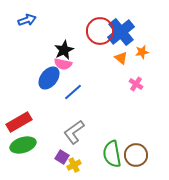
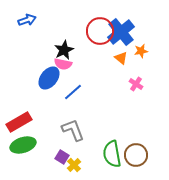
orange star: moved 1 px left, 1 px up
gray L-shape: moved 1 px left, 2 px up; rotated 105 degrees clockwise
yellow cross: rotated 16 degrees counterclockwise
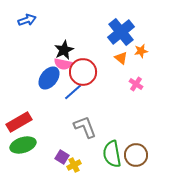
red circle: moved 17 px left, 41 px down
gray L-shape: moved 12 px right, 3 px up
yellow cross: rotated 16 degrees clockwise
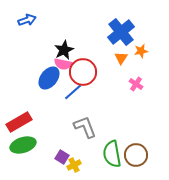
orange triangle: rotated 24 degrees clockwise
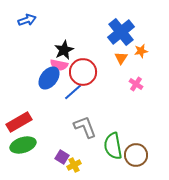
pink semicircle: moved 4 px left, 1 px down
green semicircle: moved 1 px right, 8 px up
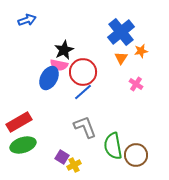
blue ellipse: rotated 10 degrees counterclockwise
blue line: moved 10 px right
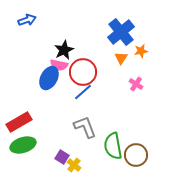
yellow cross: rotated 24 degrees counterclockwise
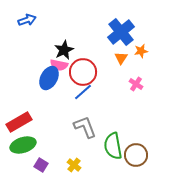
purple square: moved 21 px left, 8 px down
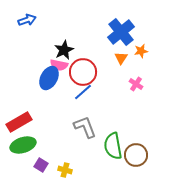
yellow cross: moved 9 px left, 5 px down; rotated 24 degrees counterclockwise
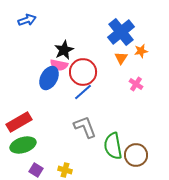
purple square: moved 5 px left, 5 px down
